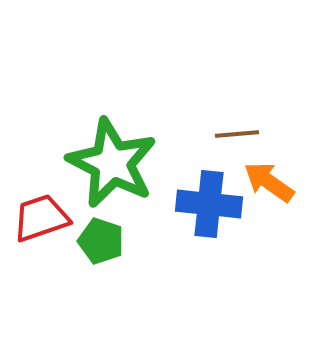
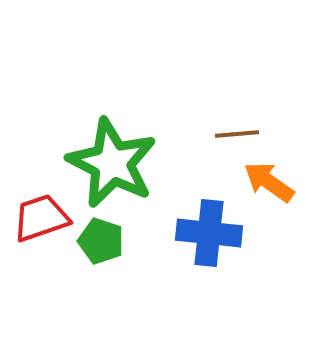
blue cross: moved 29 px down
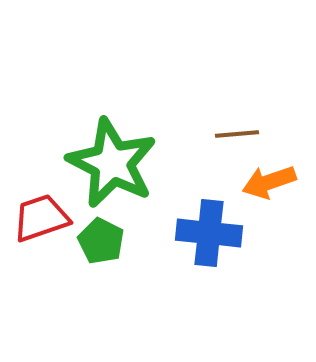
orange arrow: rotated 54 degrees counterclockwise
green pentagon: rotated 9 degrees clockwise
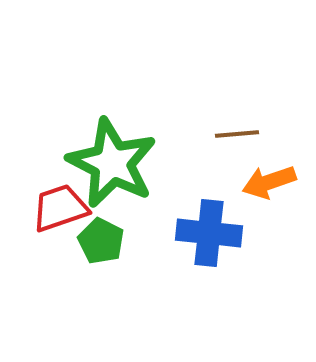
red trapezoid: moved 19 px right, 10 px up
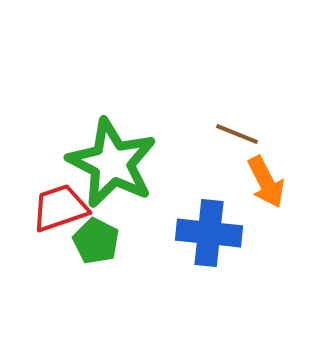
brown line: rotated 27 degrees clockwise
orange arrow: moved 3 px left; rotated 98 degrees counterclockwise
green pentagon: moved 5 px left
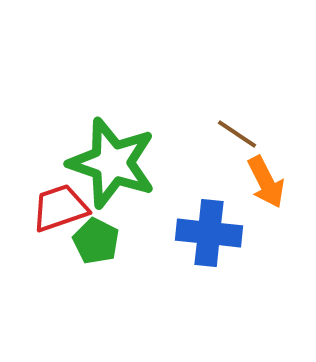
brown line: rotated 12 degrees clockwise
green star: rotated 8 degrees counterclockwise
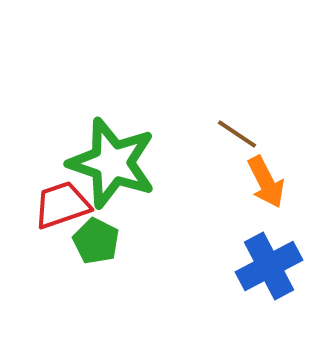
red trapezoid: moved 2 px right, 3 px up
blue cross: moved 60 px right, 33 px down; rotated 34 degrees counterclockwise
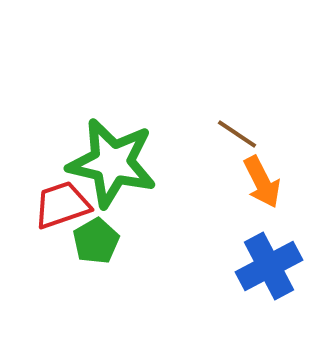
green star: rotated 6 degrees counterclockwise
orange arrow: moved 4 px left
green pentagon: rotated 15 degrees clockwise
